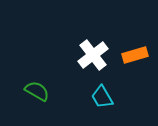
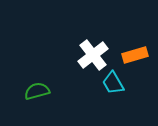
green semicircle: rotated 45 degrees counterclockwise
cyan trapezoid: moved 11 px right, 14 px up
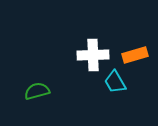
white cross: rotated 36 degrees clockwise
cyan trapezoid: moved 2 px right, 1 px up
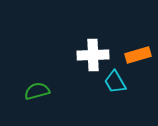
orange rectangle: moved 3 px right
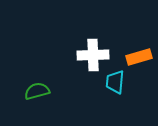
orange rectangle: moved 1 px right, 2 px down
cyan trapezoid: rotated 35 degrees clockwise
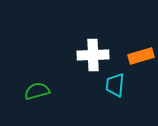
orange rectangle: moved 2 px right, 1 px up
cyan trapezoid: moved 3 px down
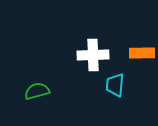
orange rectangle: moved 1 px right, 3 px up; rotated 15 degrees clockwise
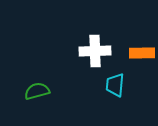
white cross: moved 2 px right, 4 px up
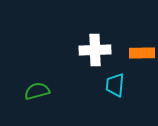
white cross: moved 1 px up
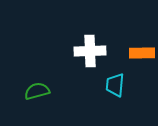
white cross: moved 5 px left, 1 px down
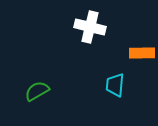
white cross: moved 24 px up; rotated 16 degrees clockwise
green semicircle: rotated 15 degrees counterclockwise
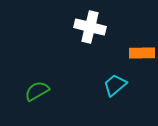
cyan trapezoid: rotated 45 degrees clockwise
